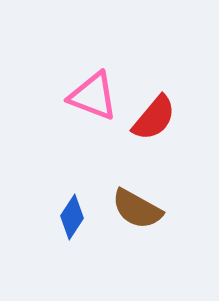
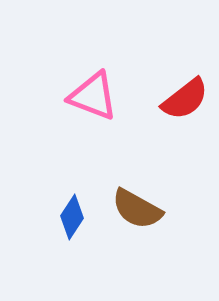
red semicircle: moved 31 px right, 19 px up; rotated 12 degrees clockwise
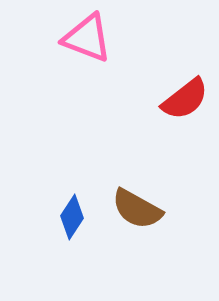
pink triangle: moved 6 px left, 58 px up
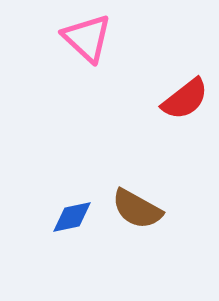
pink triangle: rotated 22 degrees clockwise
blue diamond: rotated 45 degrees clockwise
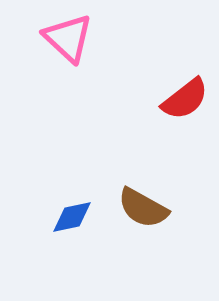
pink triangle: moved 19 px left
brown semicircle: moved 6 px right, 1 px up
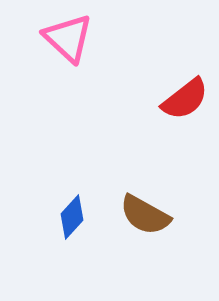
brown semicircle: moved 2 px right, 7 px down
blue diamond: rotated 36 degrees counterclockwise
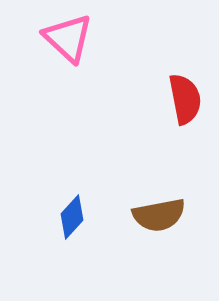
red semicircle: rotated 63 degrees counterclockwise
brown semicircle: moved 14 px right; rotated 40 degrees counterclockwise
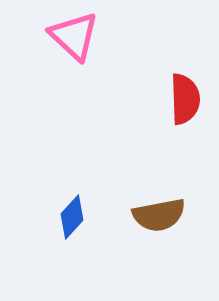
pink triangle: moved 6 px right, 2 px up
red semicircle: rotated 9 degrees clockwise
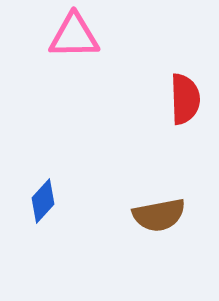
pink triangle: rotated 44 degrees counterclockwise
blue diamond: moved 29 px left, 16 px up
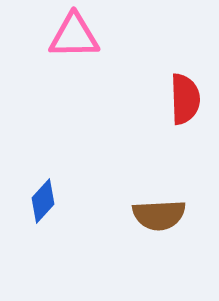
brown semicircle: rotated 8 degrees clockwise
